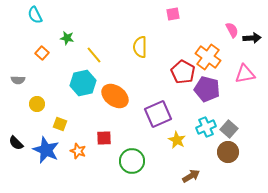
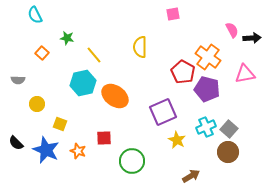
purple square: moved 5 px right, 2 px up
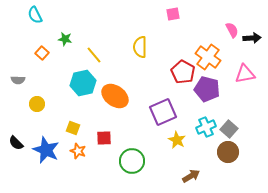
green star: moved 2 px left, 1 px down
yellow square: moved 13 px right, 4 px down
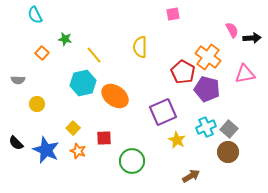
yellow square: rotated 24 degrees clockwise
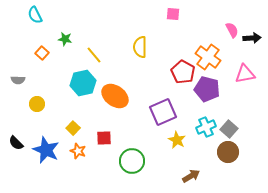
pink square: rotated 16 degrees clockwise
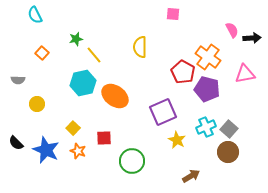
green star: moved 11 px right; rotated 24 degrees counterclockwise
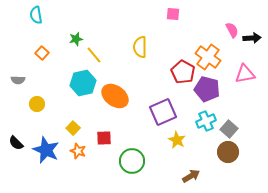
cyan semicircle: moved 1 px right; rotated 18 degrees clockwise
cyan cross: moved 6 px up
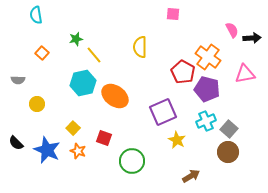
red square: rotated 21 degrees clockwise
blue star: moved 1 px right
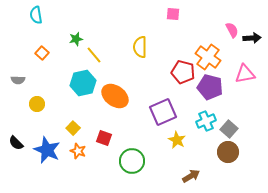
red pentagon: rotated 15 degrees counterclockwise
purple pentagon: moved 3 px right, 2 px up
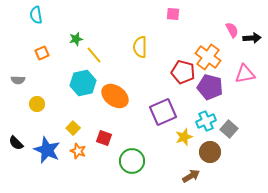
orange square: rotated 24 degrees clockwise
yellow star: moved 7 px right, 3 px up; rotated 24 degrees clockwise
brown circle: moved 18 px left
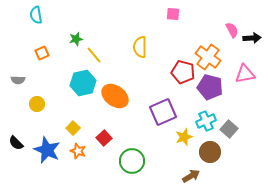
red square: rotated 28 degrees clockwise
